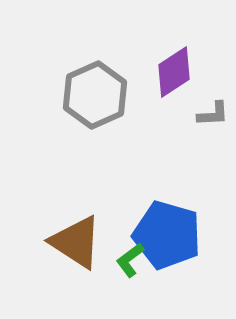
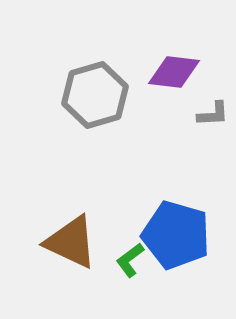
purple diamond: rotated 40 degrees clockwise
gray hexagon: rotated 8 degrees clockwise
blue pentagon: moved 9 px right
brown triangle: moved 5 px left; rotated 8 degrees counterclockwise
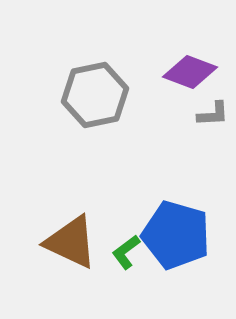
purple diamond: moved 16 px right; rotated 14 degrees clockwise
gray hexagon: rotated 4 degrees clockwise
green L-shape: moved 4 px left, 8 px up
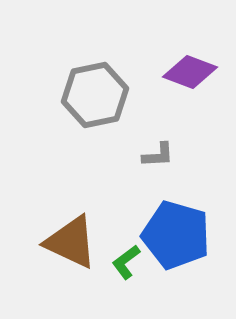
gray L-shape: moved 55 px left, 41 px down
green L-shape: moved 10 px down
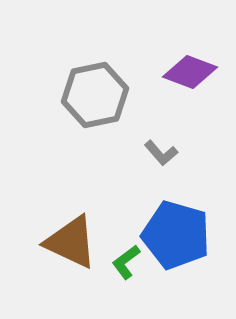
gray L-shape: moved 3 px right, 2 px up; rotated 52 degrees clockwise
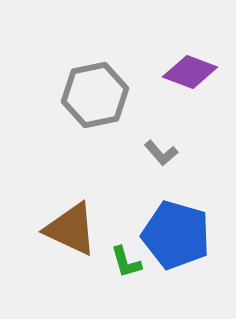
brown triangle: moved 13 px up
green L-shape: rotated 69 degrees counterclockwise
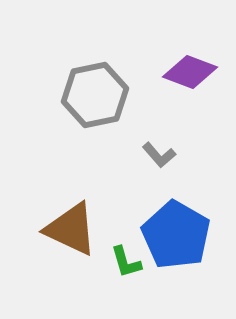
gray L-shape: moved 2 px left, 2 px down
blue pentagon: rotated 14 degrees clockwise
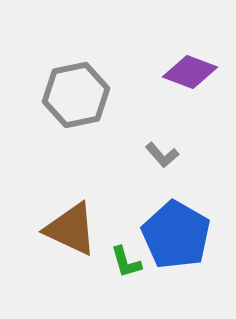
gray hexagon: moved 19 px left
gray L-shape: moved 3 px right
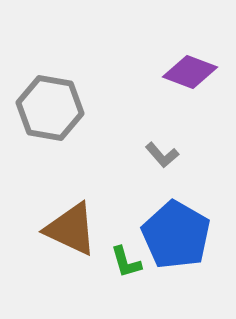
gray hexagon: moved 26 px left, 13 px down; rotated 22 degrees clockwise
